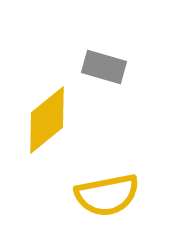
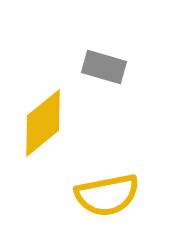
yellow diamond: moved 4 px left, 3 px down
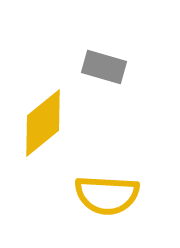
yellow semicircle: rotated 14 degrees clockwise
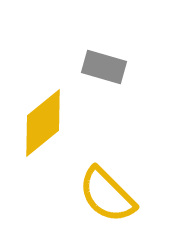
yellow semicircle: rotated 42 degrees clockwise
